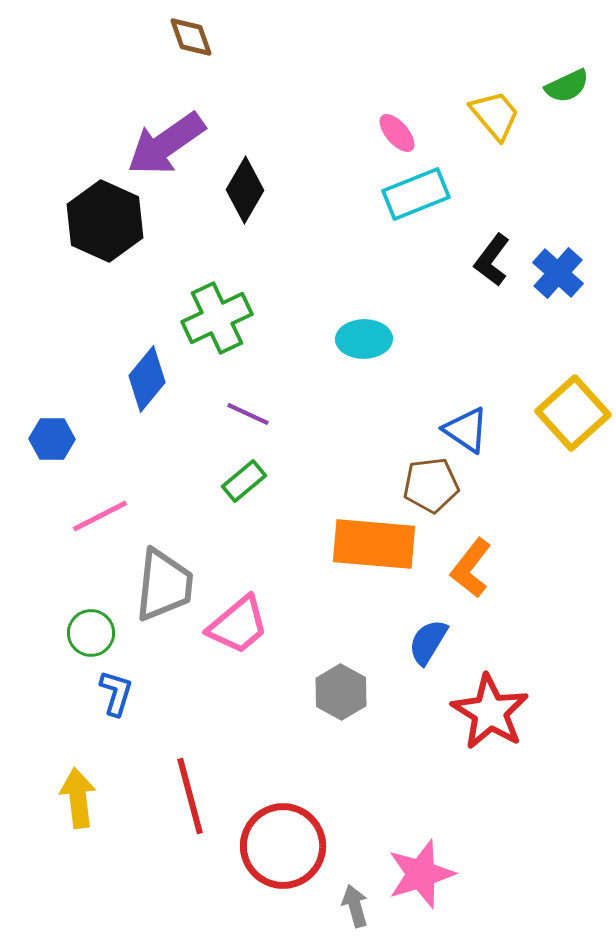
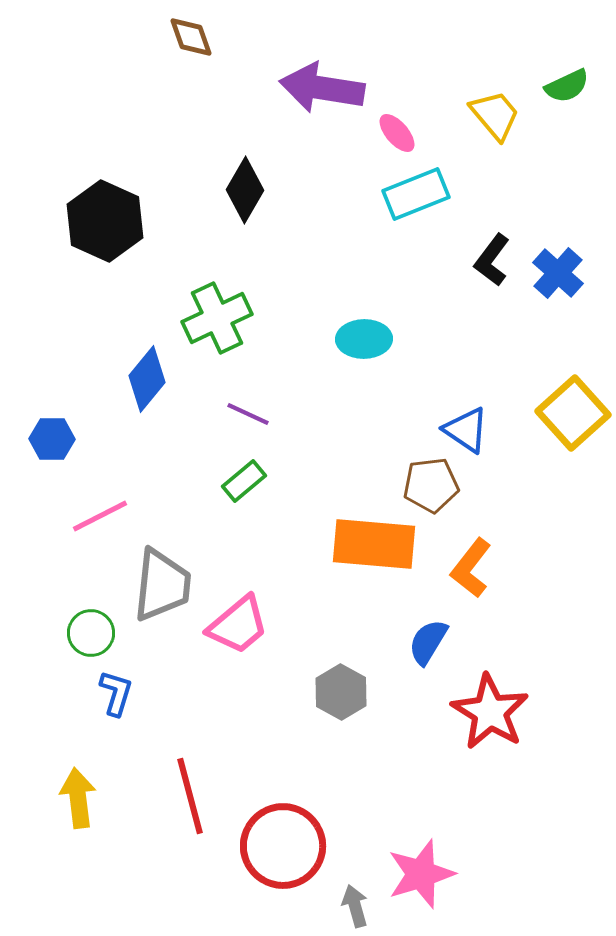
purple arrow: moved 156 px right, 56 px up; rotated 44 degrees clockwise
gray trapezoid: moved 2 px left
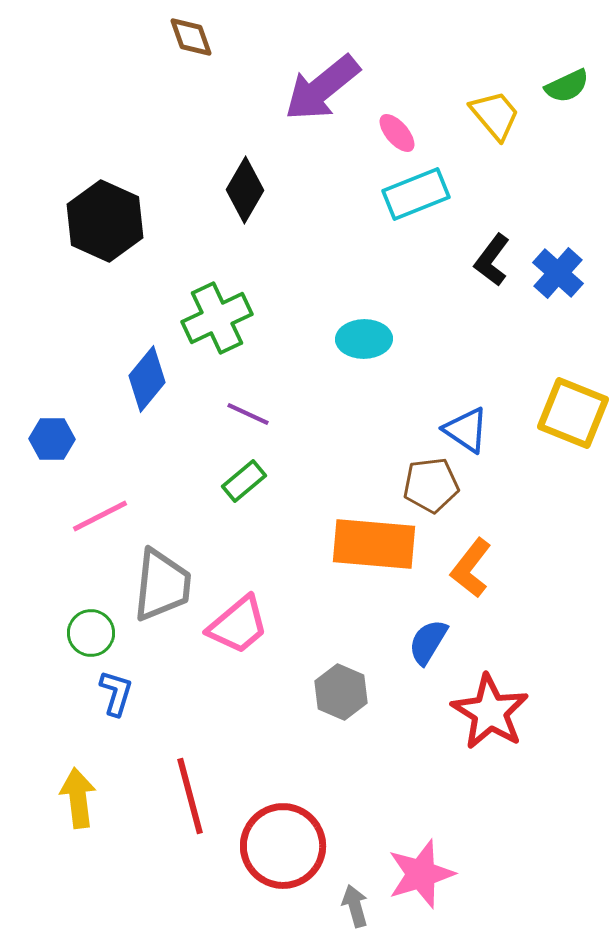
purple arrow: rotated 48 degrees counterclockwise
yellow square: rotated 26 degrees counterclockwise
gray hexagon: rotated 6 degrees counterclockwise
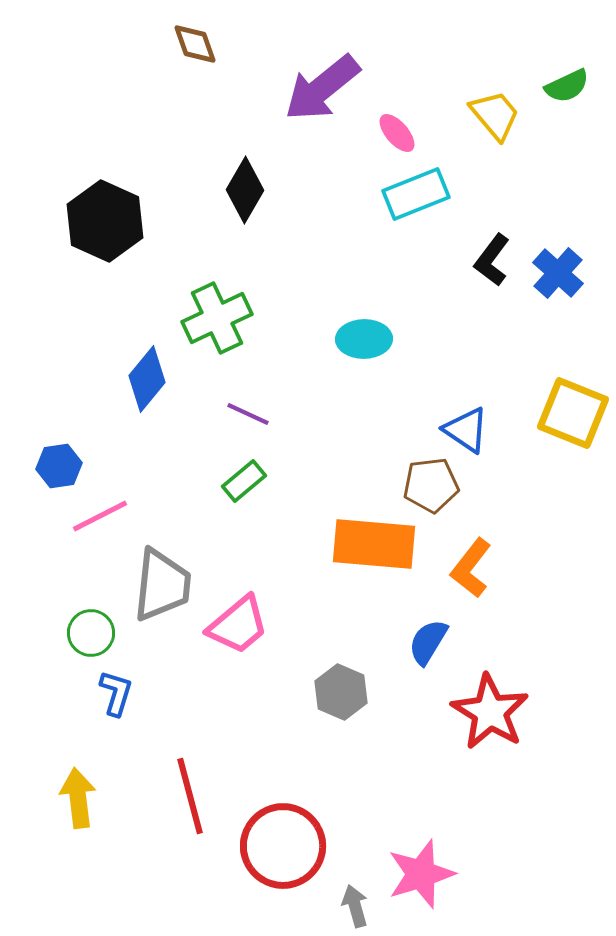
brown diamond: moved 4 px right, 7 px down
blue hexagon: moved 7 px right, 27 px down; rotated 9 degrees counterclockwise
